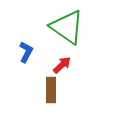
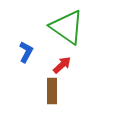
brown rectangle: moved 1 px right, 1 px down
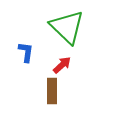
green triangle: rotated 9 degrees clockwise
blue L-shape: rotated 20 degrees counterclockwise
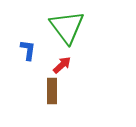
green triangle: rotated 9 degrees clockwise
blue L-shape: moved 2 px right, 2 px up
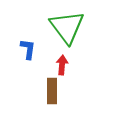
blue L-shape: moved 1 px up
red arrow: rotated 42 degrees counterclockwise
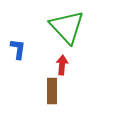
green triangle: rotated 6 degrees counterclockwise
blue L-shape: moved 10 px left
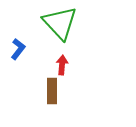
green triangle: moved 7 px left, 4 px up
blue L-shape: rotated 30 degrees clockwise
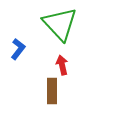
green triangle: moved 1 px down
red arrow: rotated 18 degrees counterclockwise
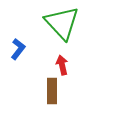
green triangle: moved 2 px right, 1 px up
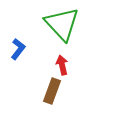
green triangle: moved 1 px down
brown rectangle: rotated 20 degrees clockwise
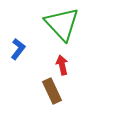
brown rectangle: rotated 45 degrees counterclockwise
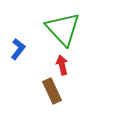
green triangle: moved 1 px right, 5 px down
